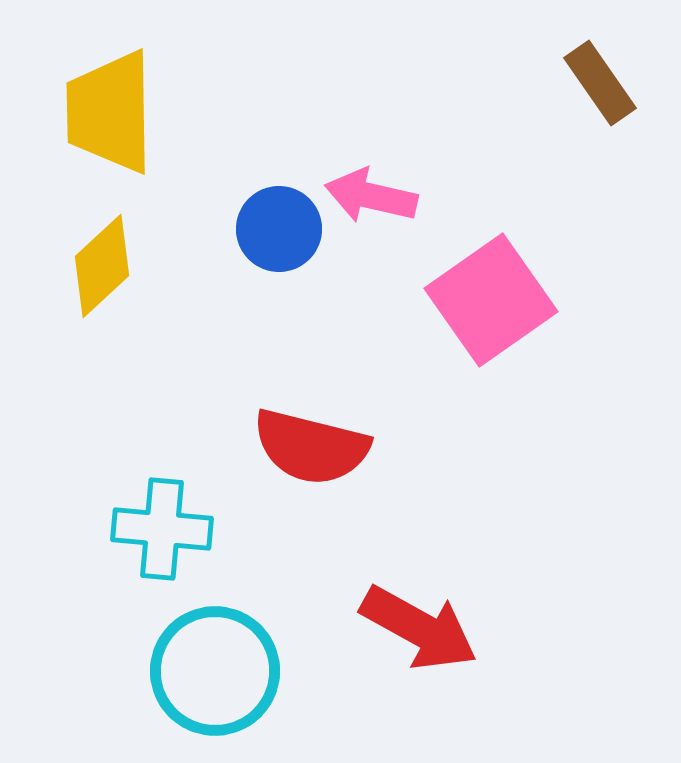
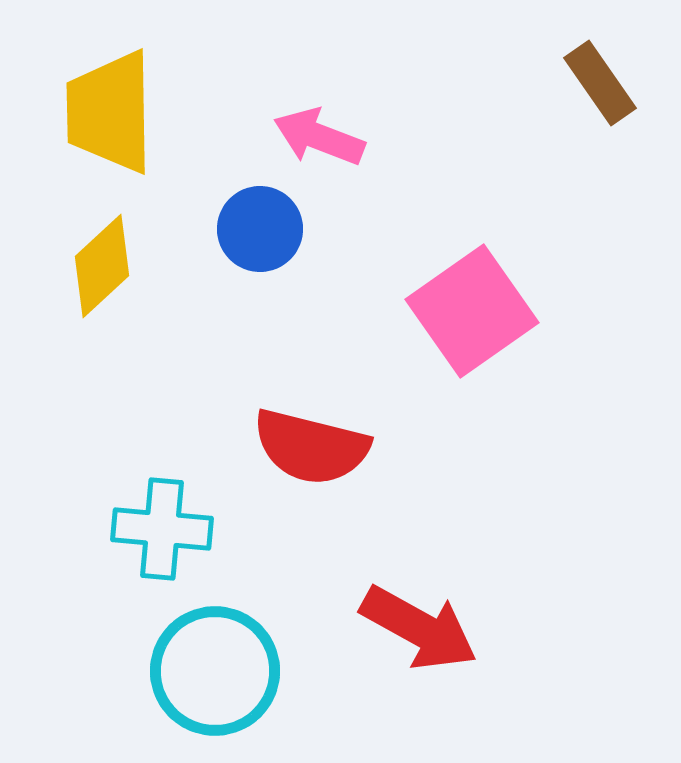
pink arrow: moved 52 px left, 59 px up; rotated 8 degrees clockwise
blue circle: moved 19 px left
pink square: moved 19 px left, 11 px down
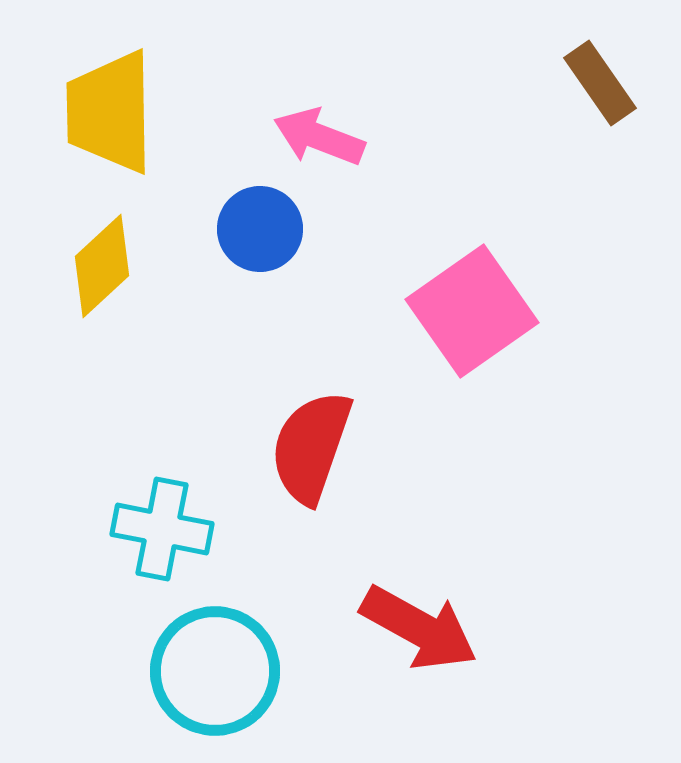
red semicircle: rotated 95 degrees clockwise
cyan cross: rotated 6 degrees clockwise
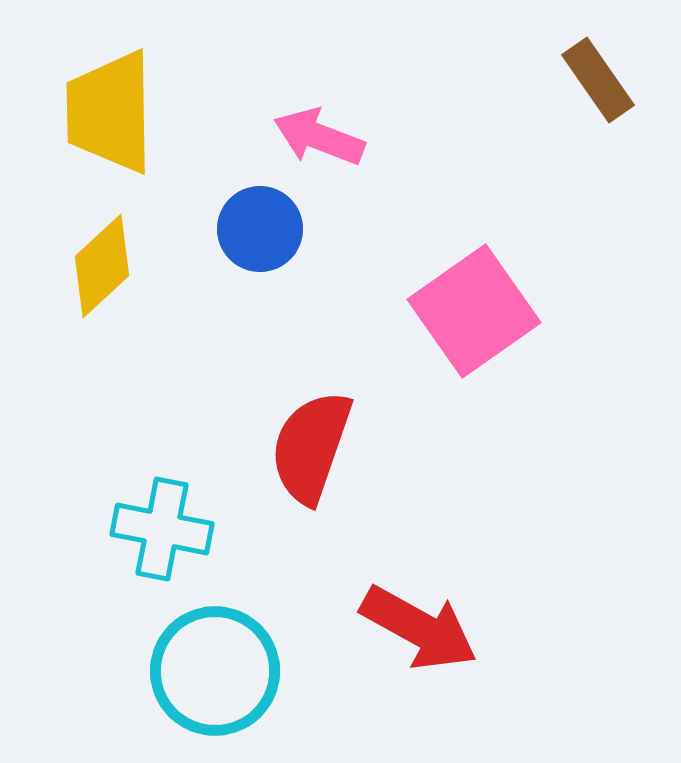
brown rectangle: moved 2 px left, 3 px up
pink square: moved 2 px right
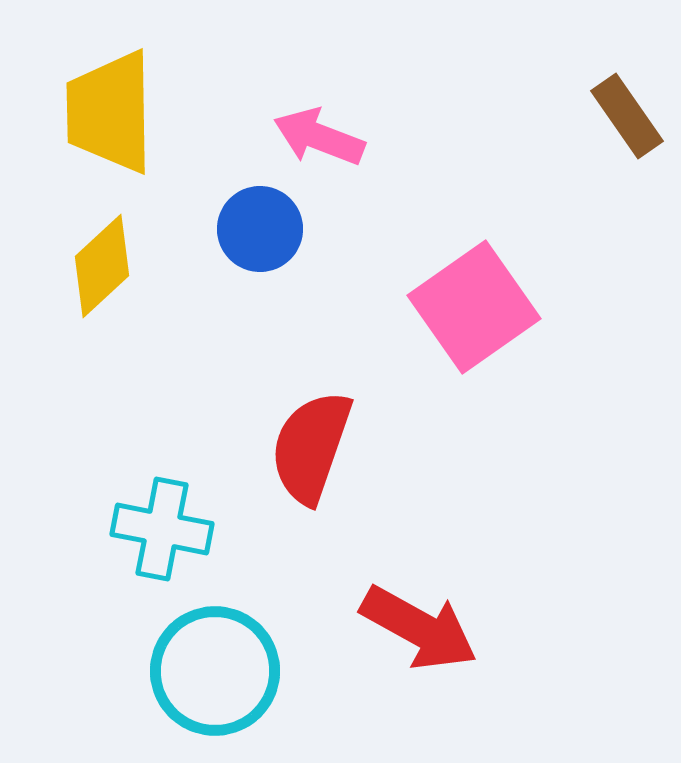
brown rectangle: moved 29 px right, 36 px down
pink square: moved 4 px up
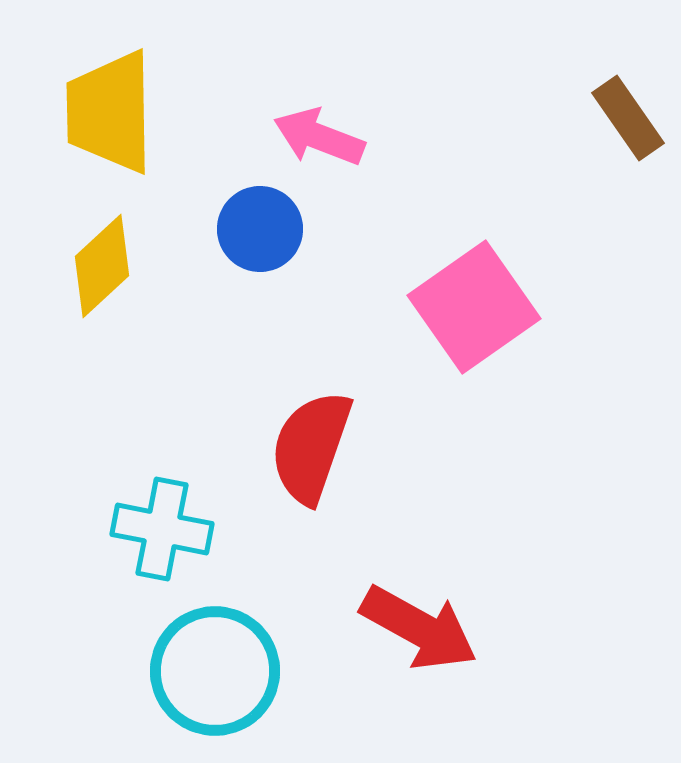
brown rectangle: moved 1 px right, 2 px down
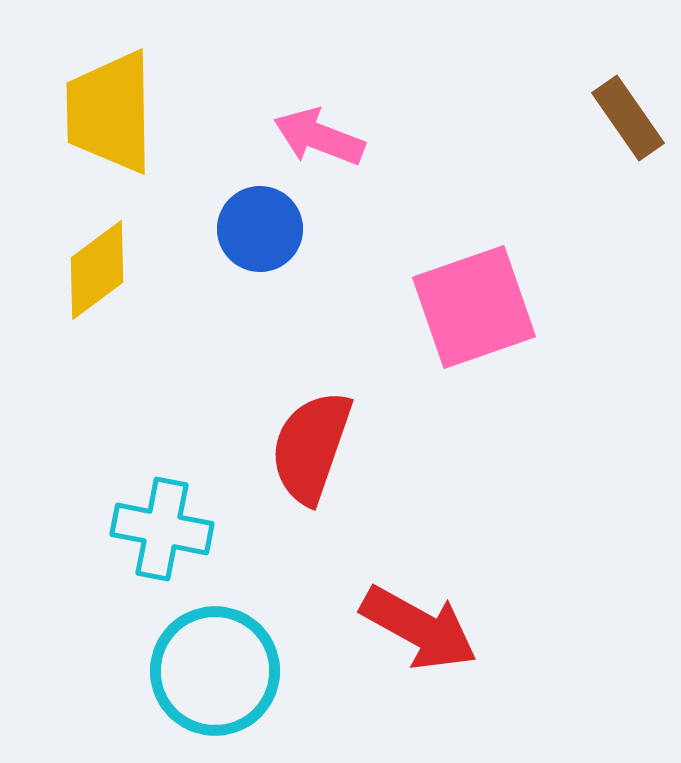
yellow diamond: moved 5 px left, 4 px down; rotated 6 degrees clockwise
pink square: rotated 16 degrees clockwise
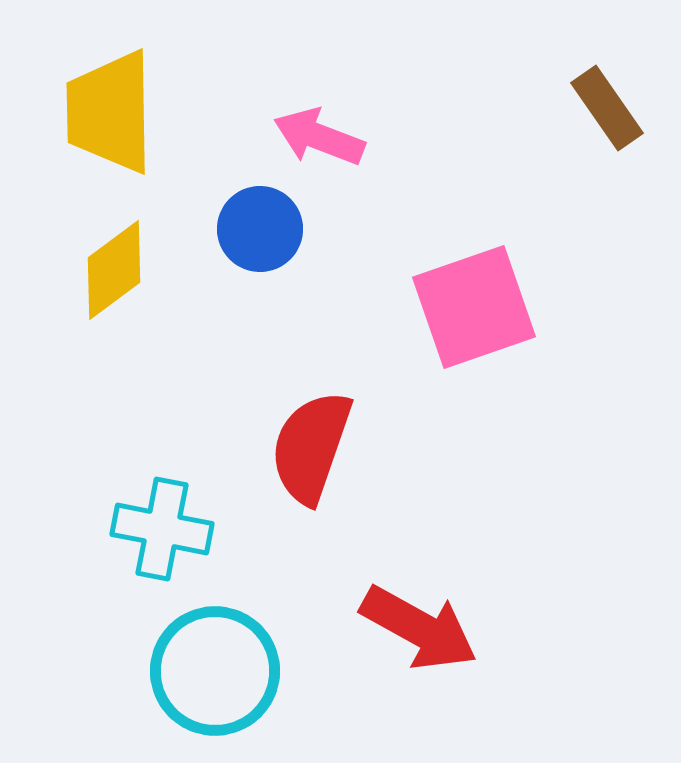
brown rectangle: moved 21 px left, 10 px up
yellow diamond: moved 17 px right
